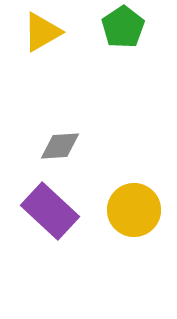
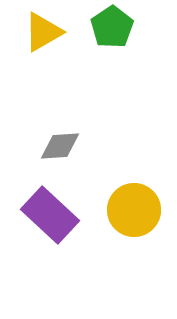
green pentagon: moved 11 px left
yellow triangle: moved 1 px right
purple rectangle: moved 4 px down
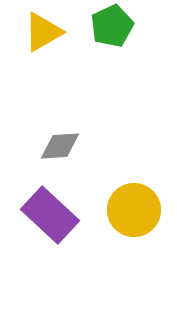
green pentagon: moved 1 px up; rotated 9 degrees clockwise
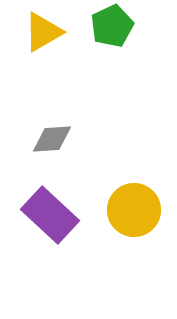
gray diamond: moved 8 px left, 7 px up
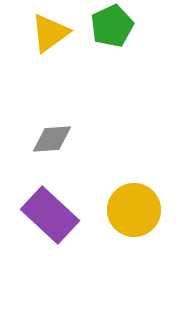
yellow triangle: moved 7 px right, 1 px down; rotated 6 degrees counterclockwise
